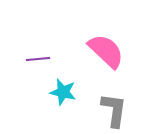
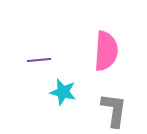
pink semicircle: rotated 51 degrees clockwise
purple line: moved 1 px right, 1 px down
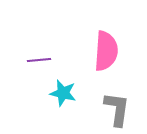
cyan star: moved 1 px down
gray L-shape: moved 3 px right, 1 px up
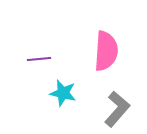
purple line: moved 1 px up
gray L-shape: rotated 33 degrees clockwise
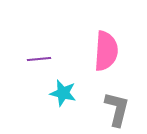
gray L-shape: rotated 27 degrees counterclockwise
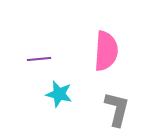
cyan star: moved 4 px left, 1 px down
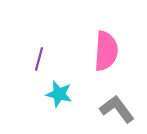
purple line: rotated 70 degrees counterclockwise
gray L-shape: rotated 51 degrees counterclockwise
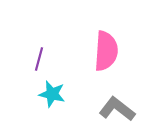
cyan star: moved 7 px left
gray L-shape: rotated 15 degrees counterclockwise
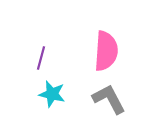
purple line: moved 2 px right, 1 px up
gray L-shape: moved 8 px left, 10 px up; rotated 24 degrees clockwise
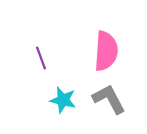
purple line: rotated 35 degrees counterclockwise
cyan star: moved 11 px right, 6 px down
